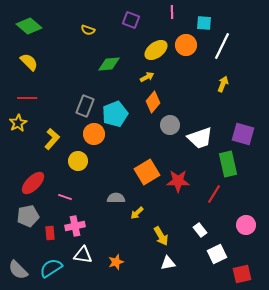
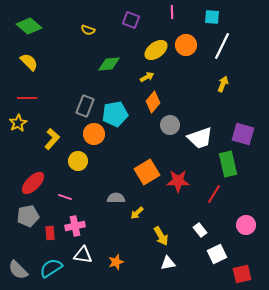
cyan square at (204, 23): moved 8 px right, 6 px up
cyan pentagon at (115, 114): rotated 10 degrees clockwise
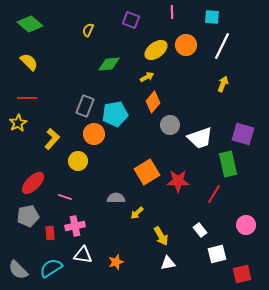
green diamond at (29, 26): moved 1 px right, 2 px up
yellow semicircle at (88, 30): rotated 96 degrees clockwise
white square at (217, 254): rotated 12 degrees clockwise
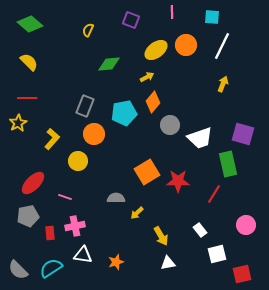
cyan pentagon at (115, 114): moved 9 px right, 1 px up
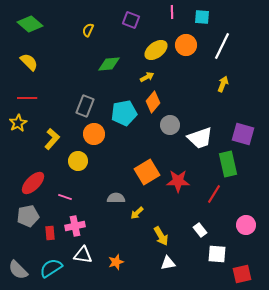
cyan square at (212, 17): moved 10 px left
white square at (217, 254): rotated 18 degrees clockwise
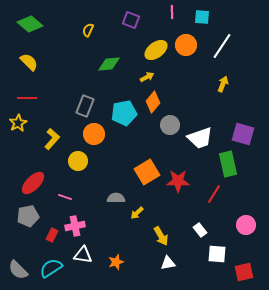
white line at (222, 46): rotated 8 degrees clockwise
red rectangle at (50, 233): moved 2 px right, 2 px down; rotated 32 degrees clockwise
red square at (242, 274): moved 2 px right, 2 px up
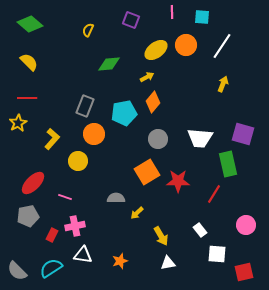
gray circle at (170, 125): moved 12 px left, 14 px down
white trapezoid at (200, 138): rotated 24 degrees clockwise
orange star at (116, 262): moved 4 px right, 1 px up
gray semicircle at (18, 270): moved 1 px left, 1 px down
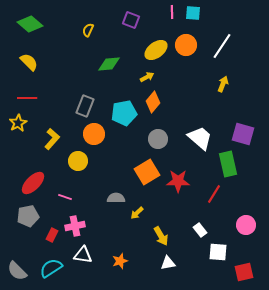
cyan square at (202, 17): moved 9 px left, 4 px up
white trapezoid at (200, 138): rotated 144 degrees counterclockwise
white square at (217, 254): moved 1 px right, 2 px up
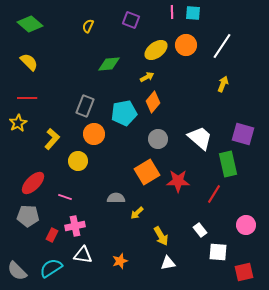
yellow semicircle at (88, 30): moved 4 px up
gray pentagon at (28, 216): rotated 15 degrees clockwise
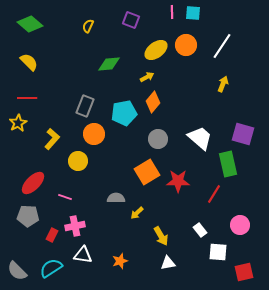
pink circle at (246, 225): moved 6 px left
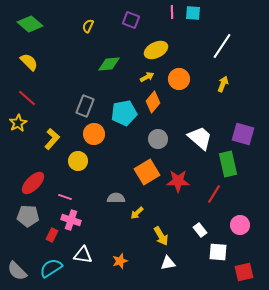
orange circle at (186, 45): moved 7 px left, 34 px down
yellow ellipse at (156, 50): rotated 10 degrees clockwise
red line at (27, 98): rotated 42 degrees clockwise
pink cross at (75, 226): moved 4 px left, 6 px up; rotated 30 degrees clockwise
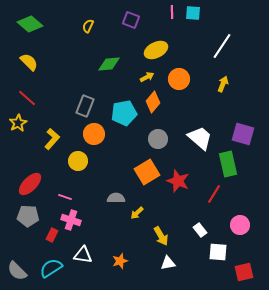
red star at (178, 181): rotated 20 degrees clockwise
red ellipse at (33, 183): moved 3 px left, 1 px down
